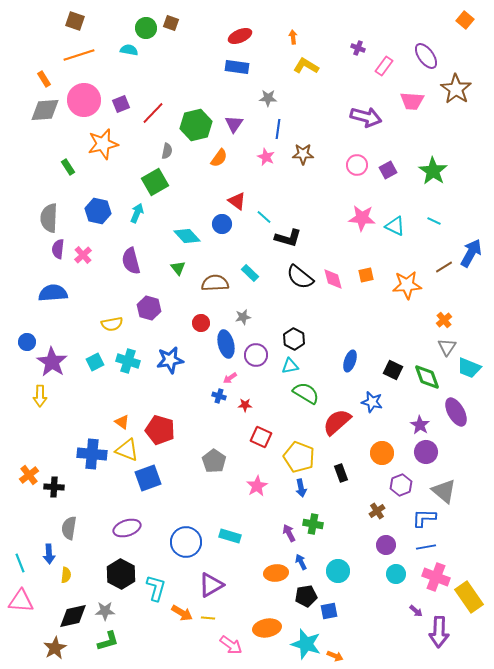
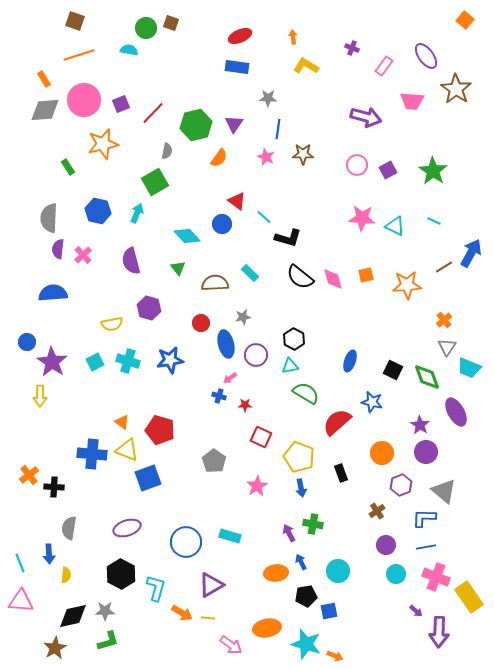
purple cross at (358, 48): moved 6 px left
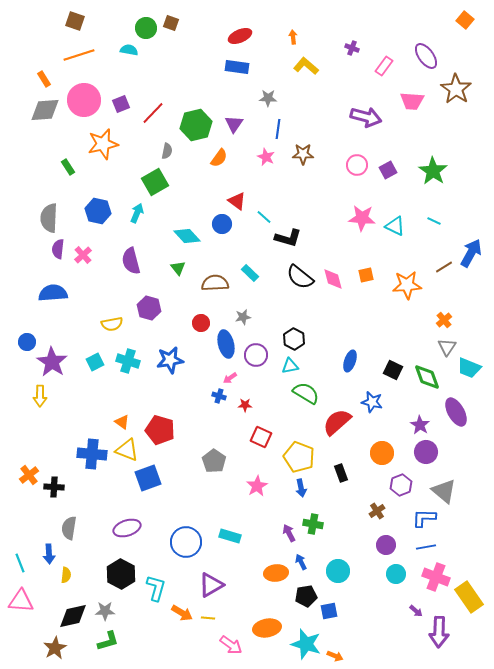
yellow L-shape at (306, 66): rotated 10 degrees clockwise
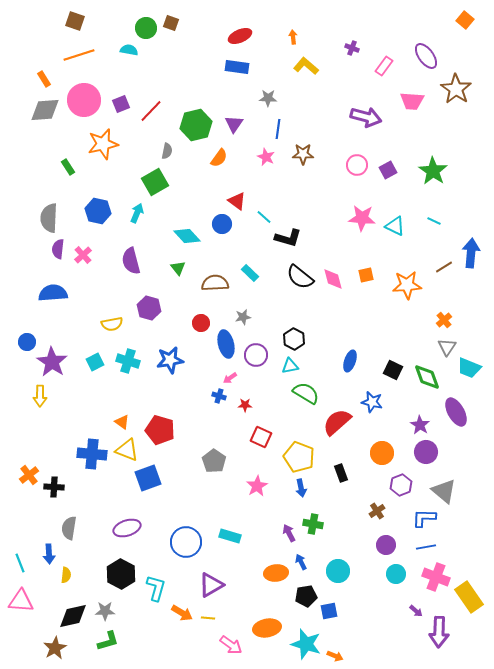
red line at (153, 113): moved 2 px left, 2 px up
blue arrow at (471, 253): rotated 24 degrees counterclockwise
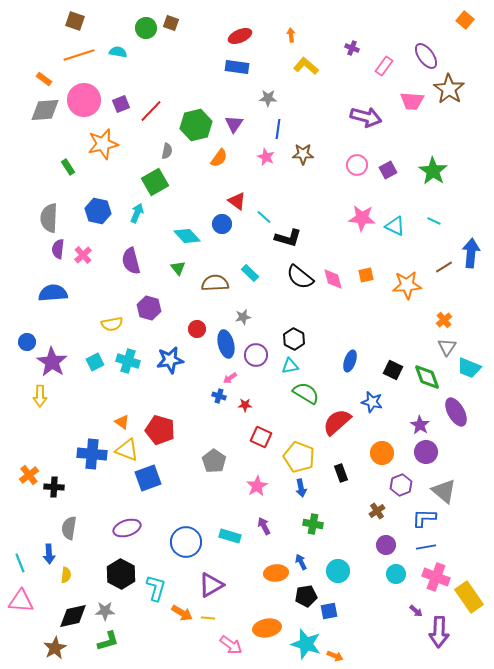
orange arrow at (293, 37): moved 2 px left, 2 px up
cyan semicircle at (129, 50): moved 11 px left, 2 px down
orange rectangle at (44, 79): rotated 21 degrees counterclockwise
brown star at (456, 89): moved 7 px left
red circle at (201, 323): moved 4 px left, 6 px down
purple arrow at (289, 533): moved 25 px left, 7 px up
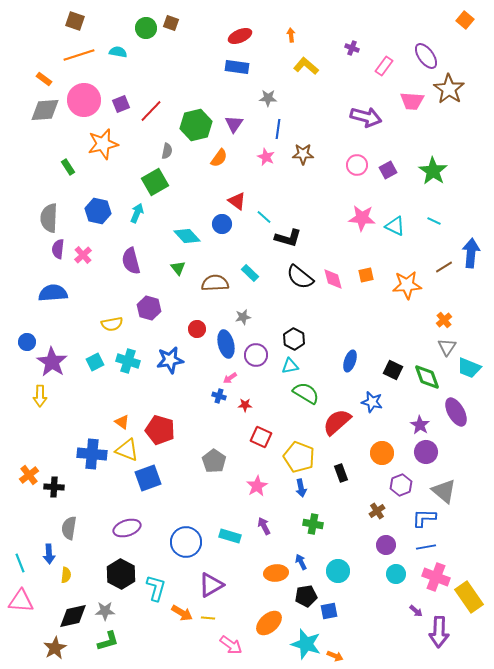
orange ellipse at (267, 628): moved 2 px right, 5 px up; rotated 32 degrees counterclockwise
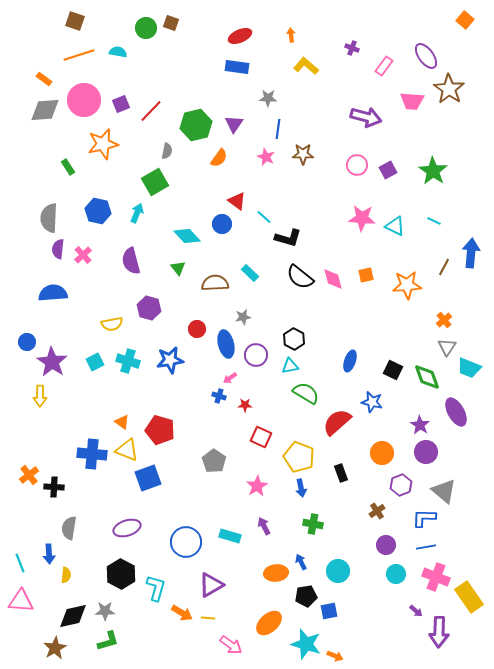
brown line at (444, 267): rotated 30 degrees counterclockwise
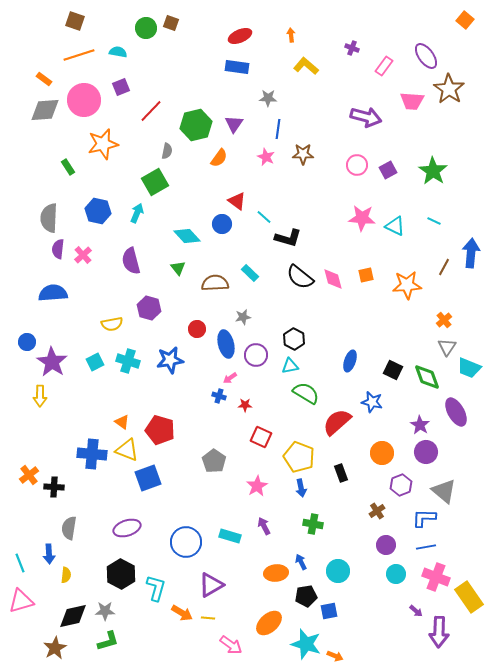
purple square at (121, 104): moved 17 px up
pink triangle at (21, 601): rotated 20 degrees counterclockwise
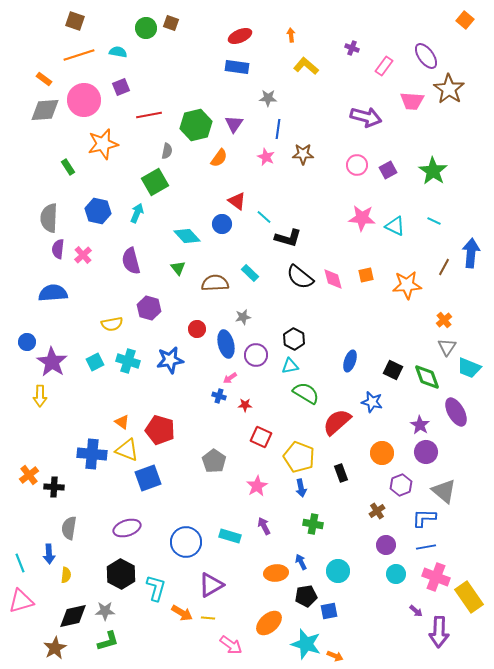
red line at (151, 111): moved 2 px left, 4 px down; rotated 35 degrees clockwise
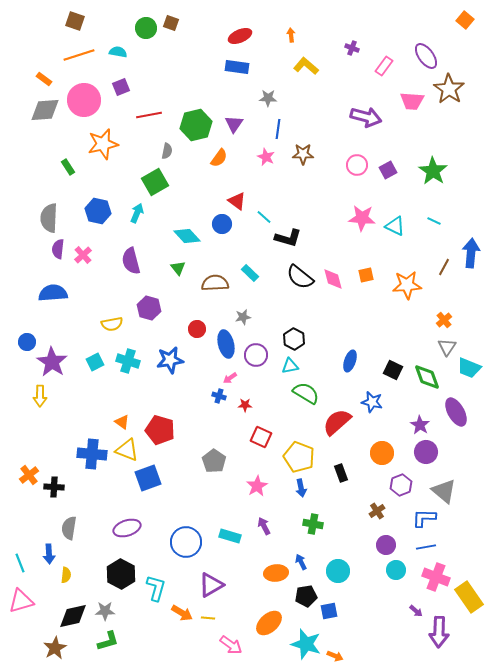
cyan circle at (396, 574): moved 4 px up
